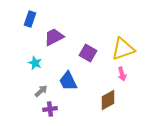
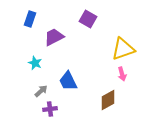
purple square: moved 34 px up
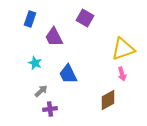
purple square: moved 3 px left, 1 px up
purple trapezoid: rotated 90 degrees counterclockwise
blue trapezoid: moved 7 px up
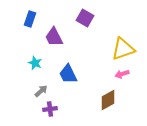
pink arrow: rotated 88 degrees clockwise
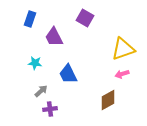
cyan star: rotated 16 degrees counterclockwise
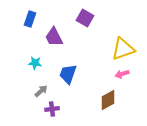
blue trapezoid: rotated 45 degrees clockwise
purple cross: moved 2 px right
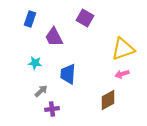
blue trapezoid: rotated 15 degrees counterclockwise
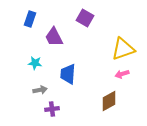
gray arrow: moved 1 px left, 1 px up; rotated 32 degrees clockwise
brown diamond: moved 1 px right, 1 px down
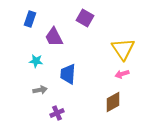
yellow triangle: rotated 45 degrees counterclockwise
cyan star: moved 1 px right, 2 px up
brown diamond: moved 4 px right, 1 px down
purple cross: moved 5 px right, 4 px down; rotated 16 degrees counterclockwise
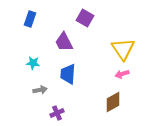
purple trapezoid: moved 10 px right, 5 px down
cyan star: moved 3 px left, 2 px down
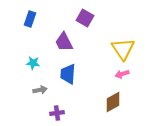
purple cross: rotated 16 degrees clockwise
